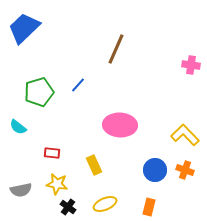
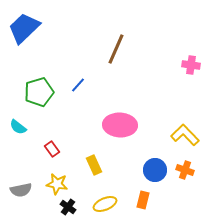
red rectangle: moved 4 px up; rotated 49 degrees clockwise
orange rectangle: moved 6 px left, 7 px up
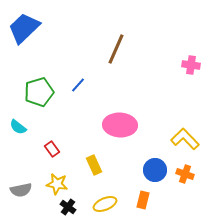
yellow L-shape: moved 4 px down
orange cross: moved 4 px down
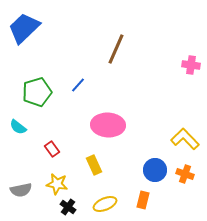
green pentagon: moved 2 px left
pink ellipse: moved 12 px left
